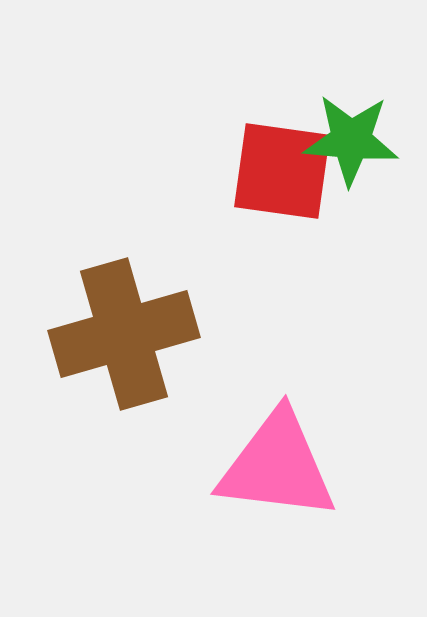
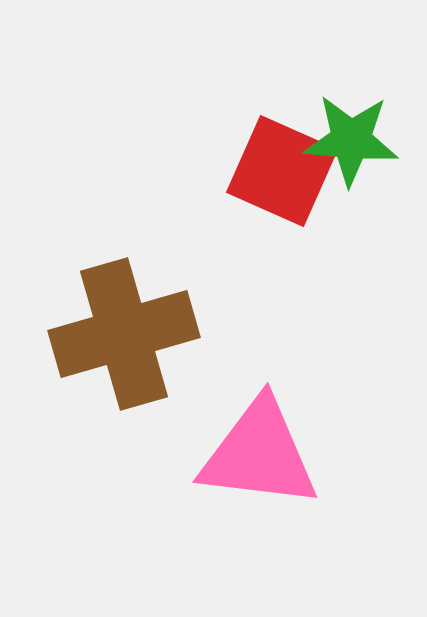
red square: rotated 16 degrees clockwise
pink triangle: moved 18 px left, 12 px up
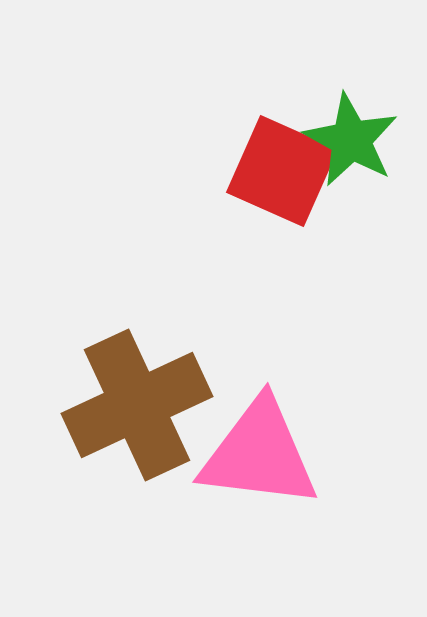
green star: rotated 24 degrees clockwise
brown cross: moved 13 px right, 71 px down; rotated 9 degrees counterclockwise
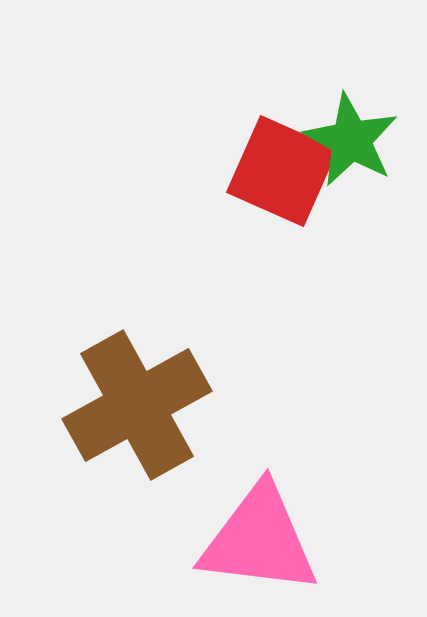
brown cross: rotated 4 degrees counterclockwise
pink triangle: moved 86 px down
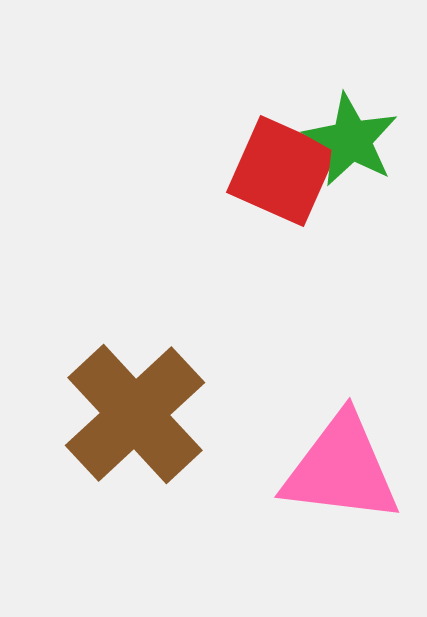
brown cross: moved 2 px left, 9 px down; rotated 14 degrees counterclockwise
pink triangle: moved 82 px right, 71 px up
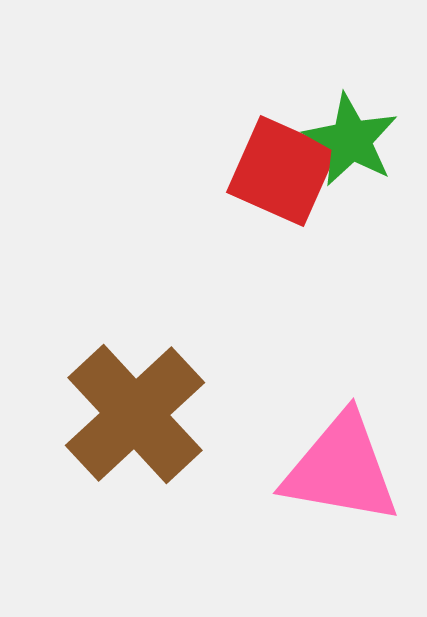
pink triangle: rotated 3 degrees clockwise
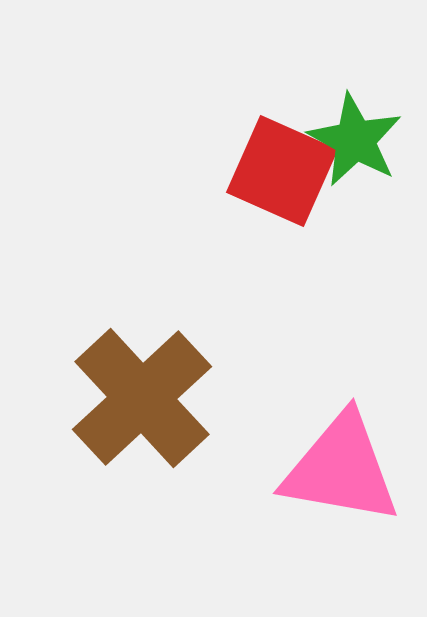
green star: moved 4 px right
brown cross: moved 7 px right, 16 px up
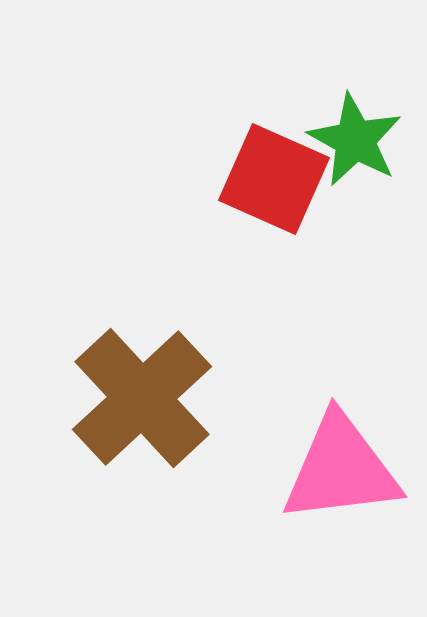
red square: moved 8 px left, 8 px down
pink triangle: rotated 17 degrees counterclockwise
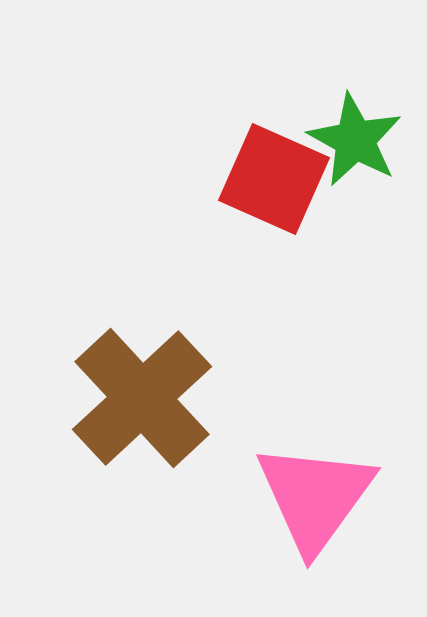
pink triangle: moved 26 px left, 28 px down; rotated 47 degrees counterclockwise
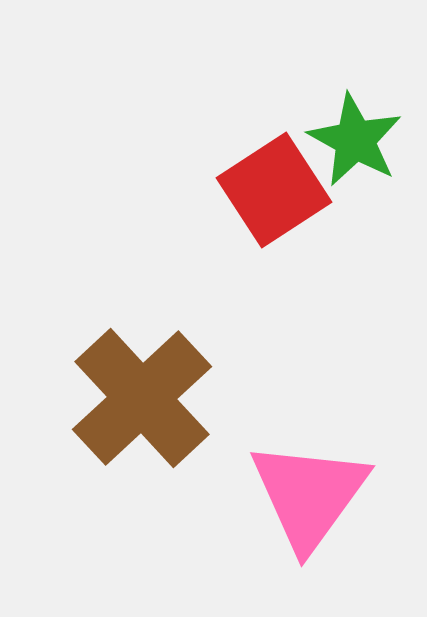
red square: moved 11 px down; rotated 33 degrees clockwise
pink triangle: moved 6 px left, 2 px up
